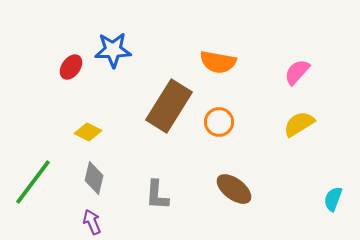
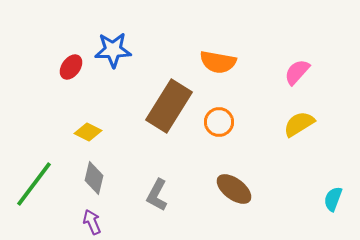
green line: moved 1 px right, 2 px down
gray L-shape: rotated 24 degrees clockwise
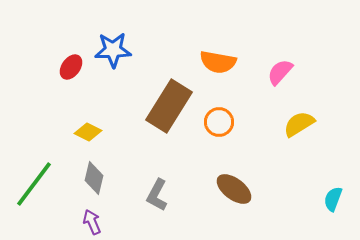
pink semicircle: moved 17 px left
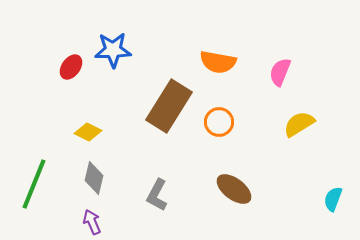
pink semicircle: rotated 20 degrees counterclockwise
green line: rotated 15 degrees counterclockwise
